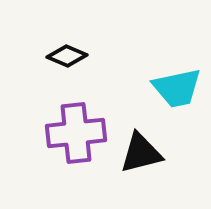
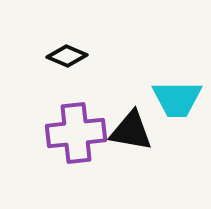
cyan trapezoid: moved 11 px down; rotated 12 degrees clockwise
black triangle: moved 10 px left, 22 px up; rotated 24 degrees clockwise
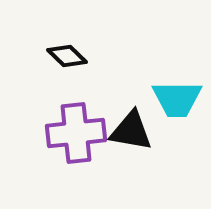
black diamond: rotated 21 degrees clockwise
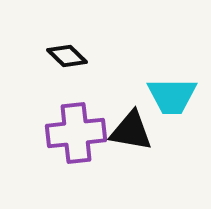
cyan trapezoid: moved 5 px left, 3 px up
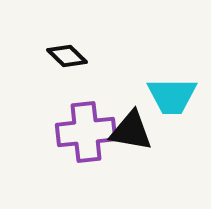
purple cross: moved 10 px right, 1 px up
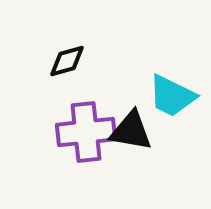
black diamond: moved 5 px down; rotated 60 degrees counterclockwise
cyan trapezoid: rotated 26 degrees clockwise
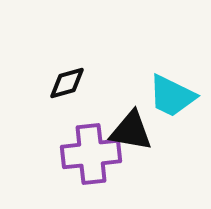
black diamond: moved 22 px down
purple cross: moved 5 px right, 22 px down
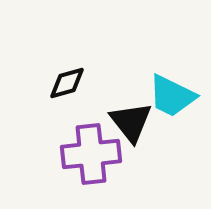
black triangle: moved 9 px up; rotated 42 degrees clockwise
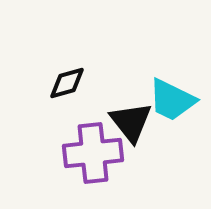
cyan trapezoid: moved 4 px down
purple cross: moved 2 px right, 1 px up
